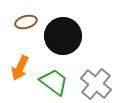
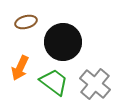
black circle: moved 6 px down
gray cross: moved 1 px left
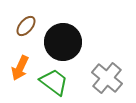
brown ellipse: moved 4 px down; rotated 35 degrees counterclockwise
gray cross: moved 12 px right, 6 px up
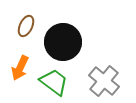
brown ellipse: rotated 15 degrees counterclockwise
gray cross: moved 3 px left, 3 px down
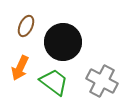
gray cross: moved 2 px left; rotated 12 degrees counterclockwise
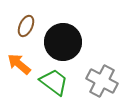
orange arrow: moved 1 px left, 4 px up; rotated 105 degrees clockwise
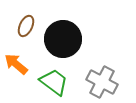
black circle: moved 3 px up
orange arrow: moved 3 px left
gray cross: moved 1 px down
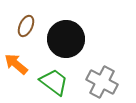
black circle: moved 3 px right
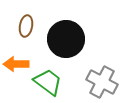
brown ellipse: rotated 15 degrees counterclockwise
orange arrow: rotated 40 degrees counterclockwise
green trapezoid: moved 6 px left
